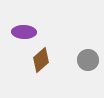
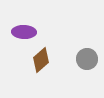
gray circle: moved 1 px left, 1 px up
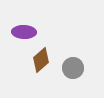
gray circle: moved 14 px left, 9 px down
